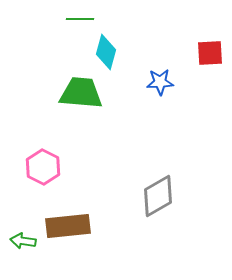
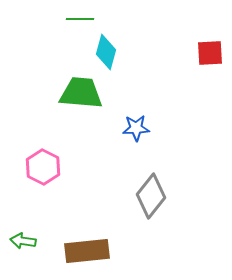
blue star: moved 24 px left, 46 px down
gray diamond: moved 7 px left; rotated 21 degrees counterclockwise
brown rectangle: moved 19 px right, 25 px down
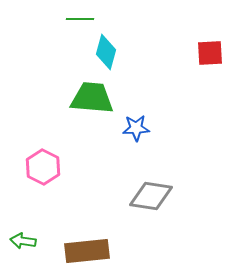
green trapezoid: moved 11 px right, 5 px down
gray diamond: rotated 60 degrees clockwise
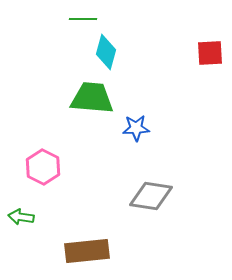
green line: moved 3 px right
green arrow: moved 2 px left, 24 px up
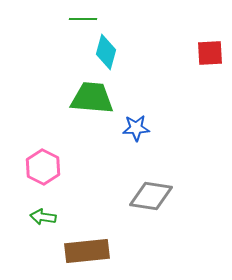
green arrow: moved 22 px right
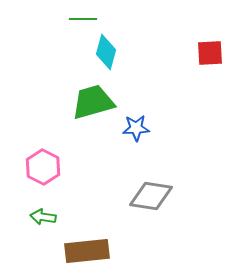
green trapezoid: moved 1 px right, 4 px down; rotated 21 degrees counterclockwise
